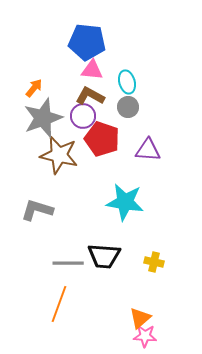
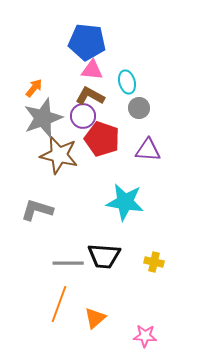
gray circle: moved 11 px right, 1 px down
orange triangle: moved 45 px left
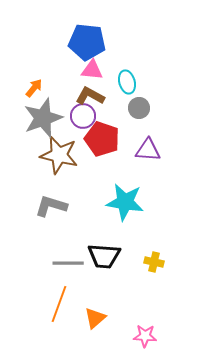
gray L-shape: moved 14 px right, 4 px up
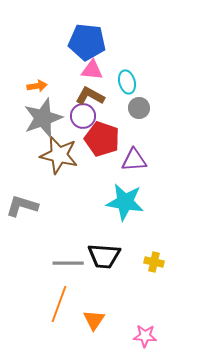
orange arrow: moved 3 px right, 2 px up; rotated 42 degrees clockwise
purple triangle: moved 14 px left, 10 px down; rotated 8 degrees counterclockwise
gray L-shape: moved 29 px left
orange triangle: moved 1 px left, 2 px down; rotated 15 degrees counterclockwise
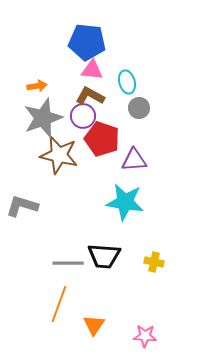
orange triangle: moved 5 px down
